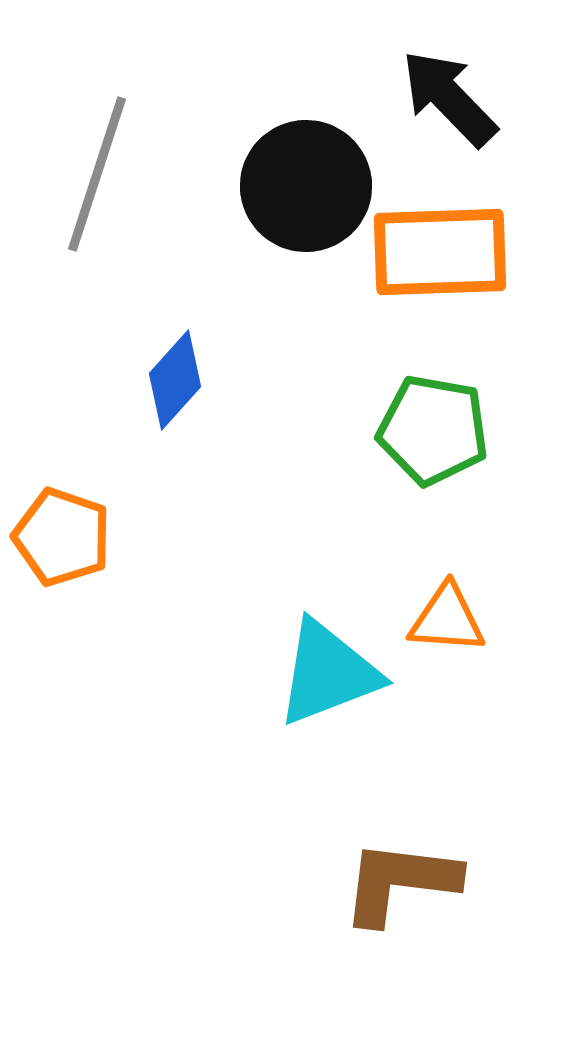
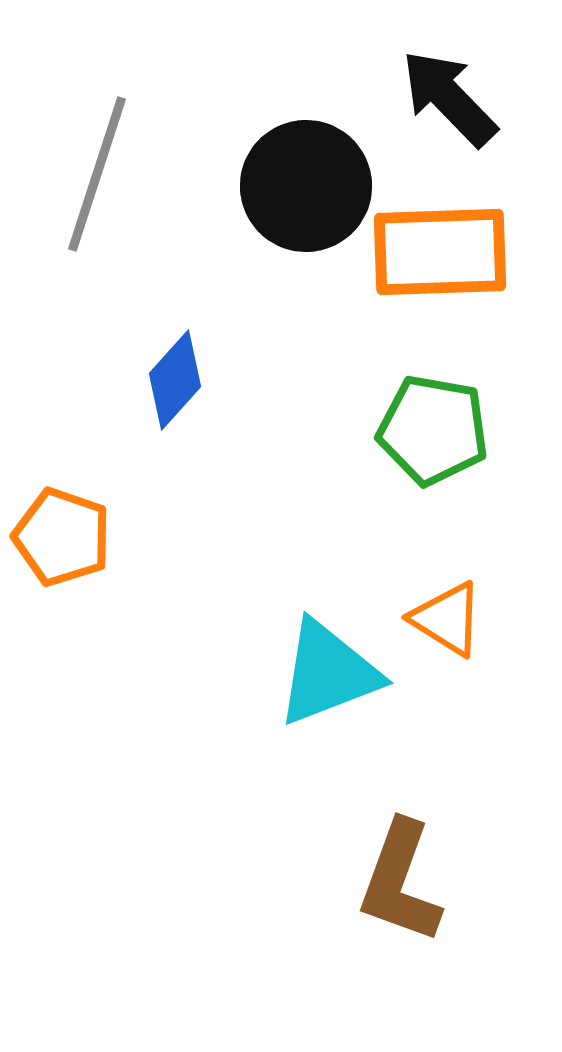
orange triangle: rotated 28 degrees clockwise
brown L-shape: rotated 77 degrees counterclockwise
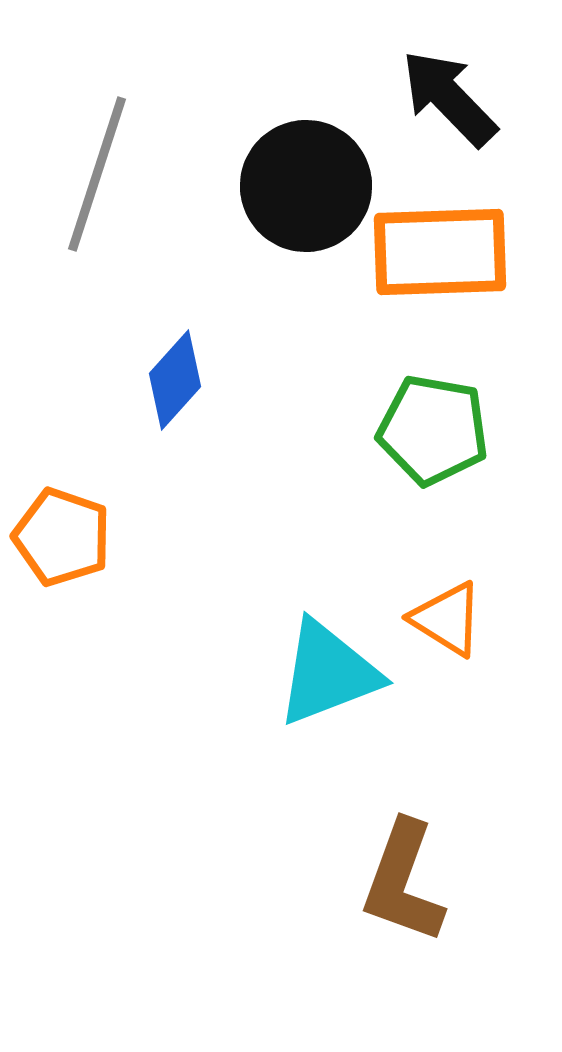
brown L-shape: moved 3 px right
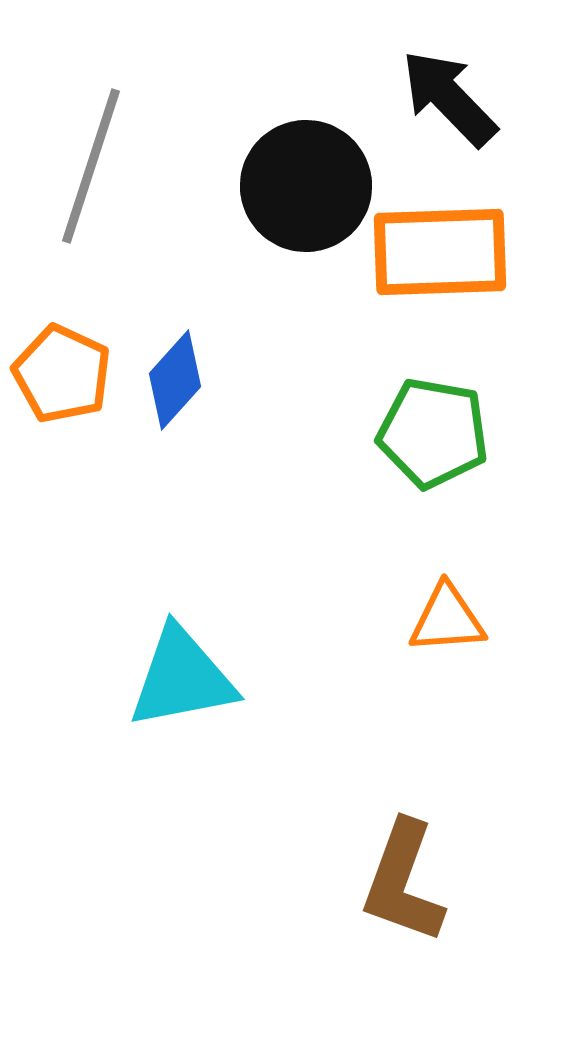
gray line: moved 6 px left, 8 px up
green pentagon: moved 3 px down
orange pentagon: moved 163 px up; rotated 6 degrees clockwise
orange triangle: rotated 36 degrees counterclockwise
cyan triangle: moved 146 px left, 5 px down; rotated 10 degrees clockwise
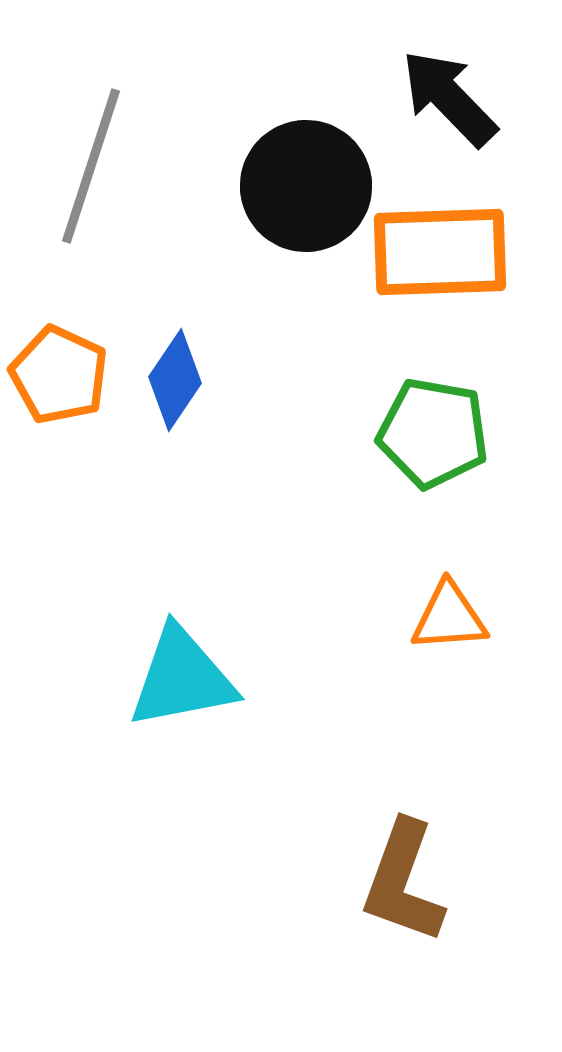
orange pentagon: moved 3 px left, 1 px down
blue diamond: rotated 8 degrees counterclockwise
orange triangle: moved 2 px right, 2 px up
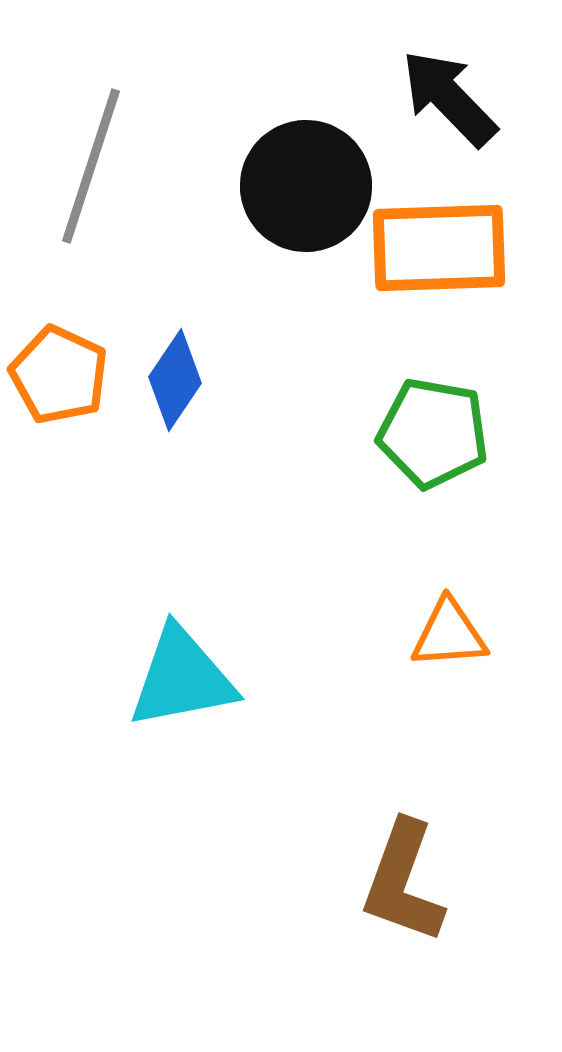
orange rectangle: moved 1 px left, 4 px up
orange triangle: moved 17 px down
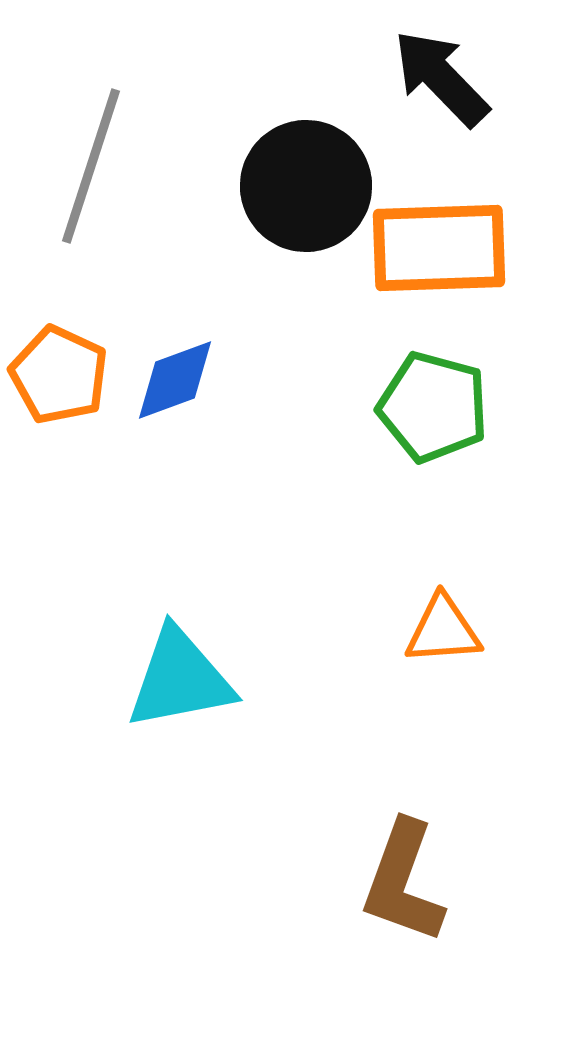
black arrow: moved 8 px left, 20 px up
blue diamond: rotated 36 degrees clockwise
green pentagon: moved 26 px up; rotated 5 degrees clockwise
orange triangle: moved 6 px left, 4 px up
cyan triangle: moved 2 px left, 1 px down
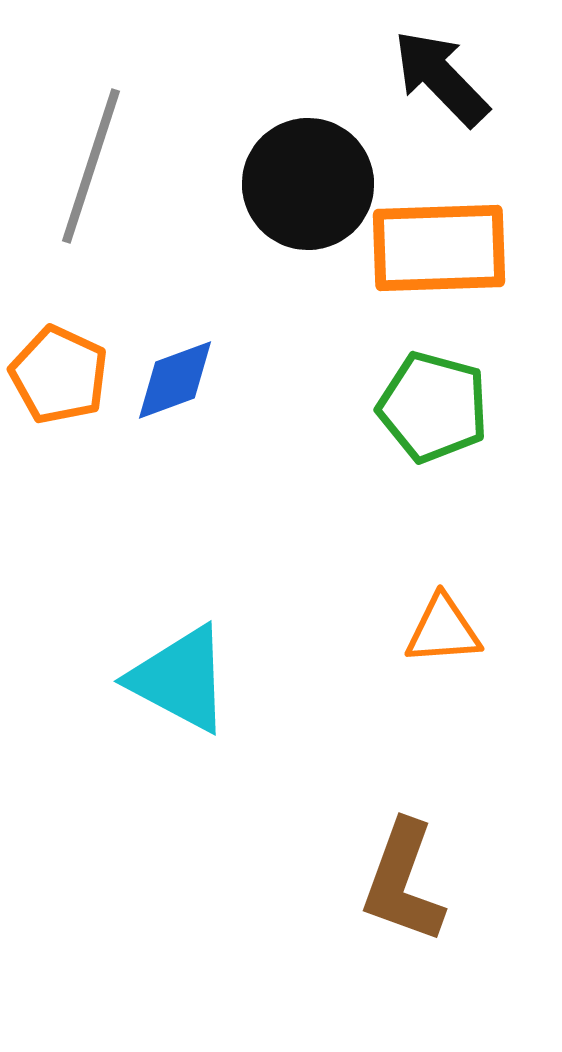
black circle: moved 2 px right, 2 px up
cyan triangle: rotated 39 degrees clockwise
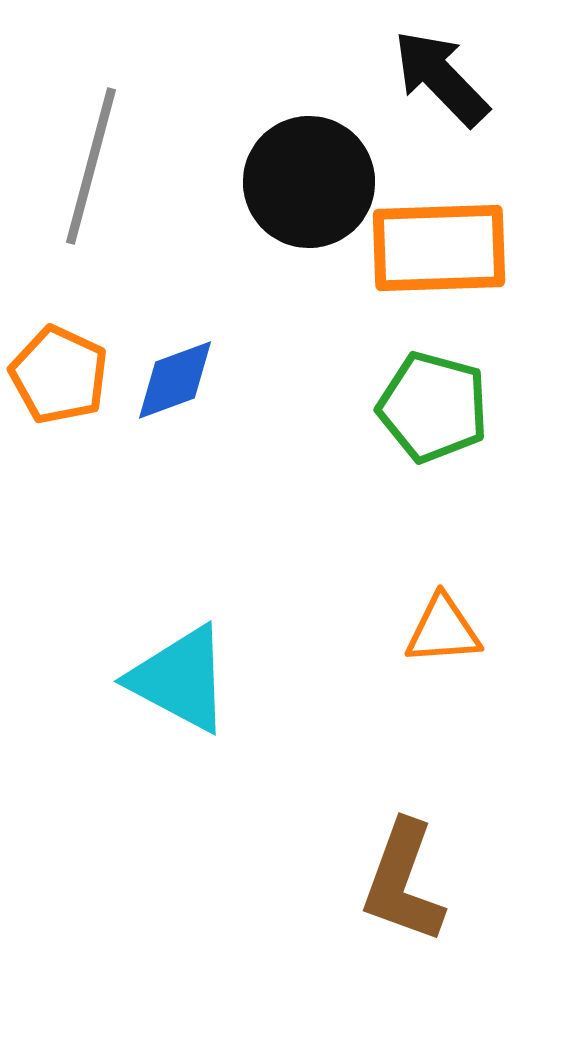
gray line: rotated 3 degrees counterclockwise
black circle: moved 1 px right, 2 px up
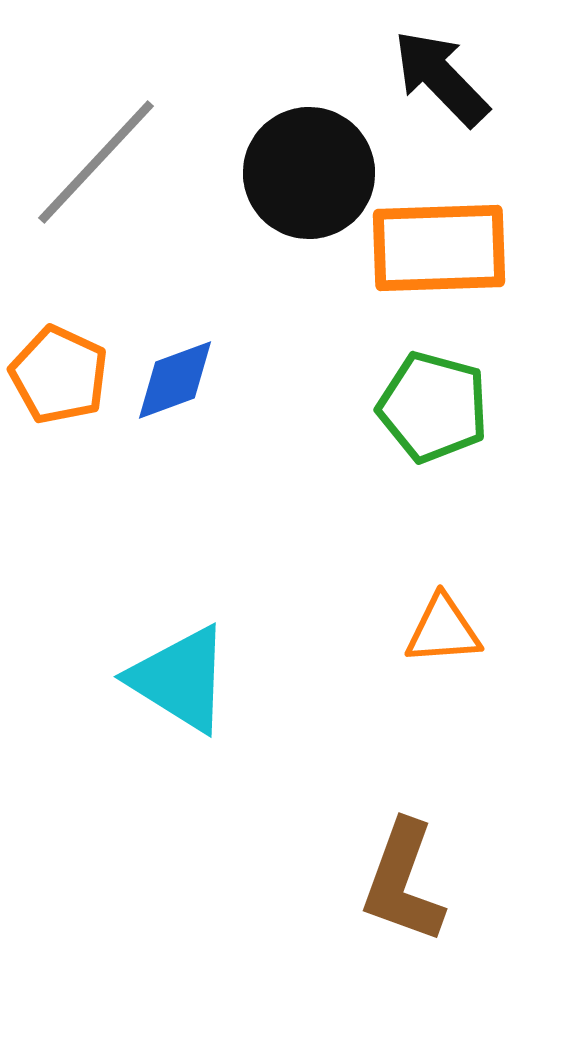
gray line: moved 5 px right, 4 px up; rotated 28 degrees clockwise
black circle: moved 9 px up
cyan triangle: rotated 4 degrees clockwise
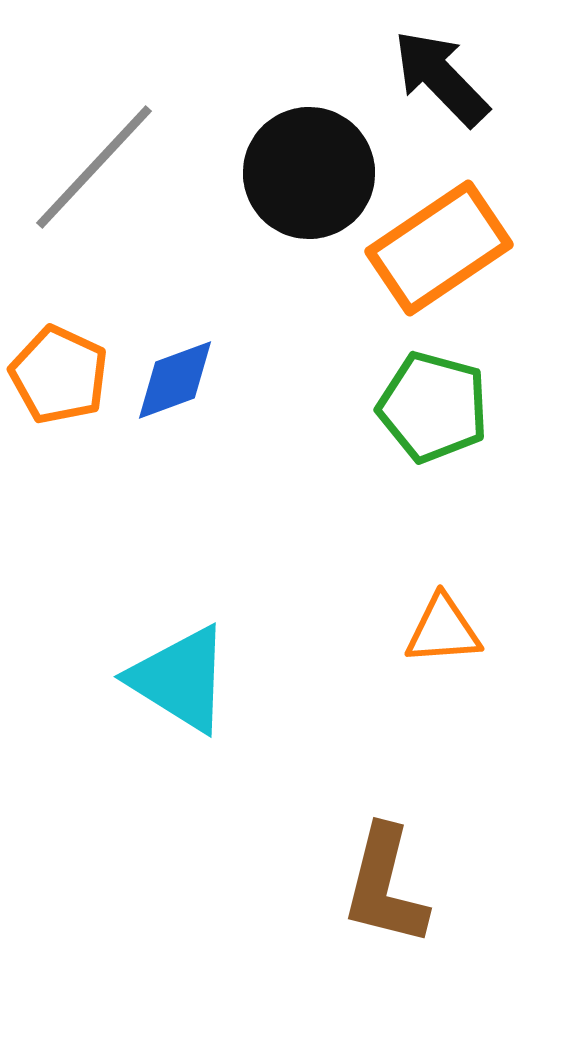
gray line: moved 2 px left, 5 px down
orange rectangle: rotated 32 degrees counterclockwise
brown L-shape: moved 18 px left, 4 px down; rotated 6 degrees counterclockwise
